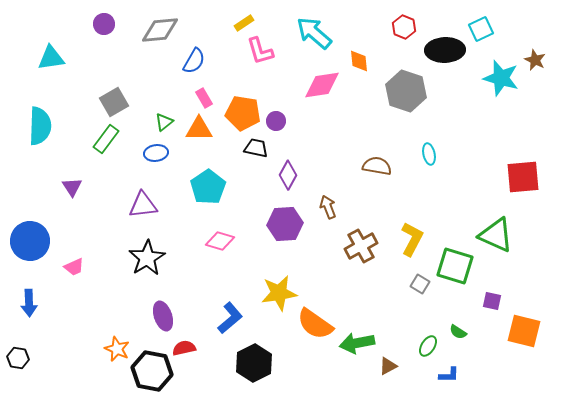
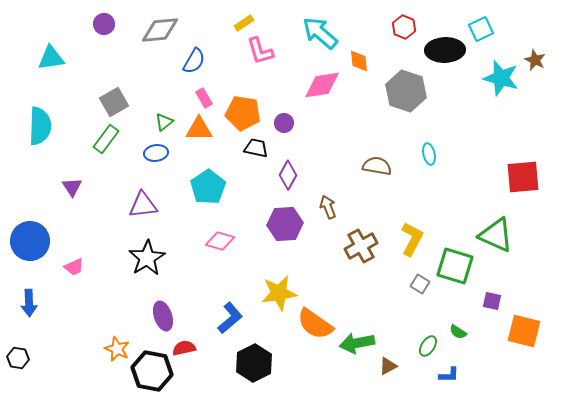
cyan arrow at (314, 33): moved 6 px right
purple circle at (276, 121): moved 8 px right, 2 px down
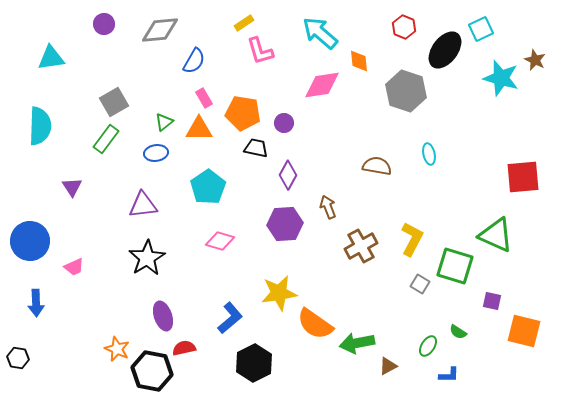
black ellipse at (445, 50): rotated 51 degrees counterclockwise
blue arrow at (29, 303): moved 7 px right
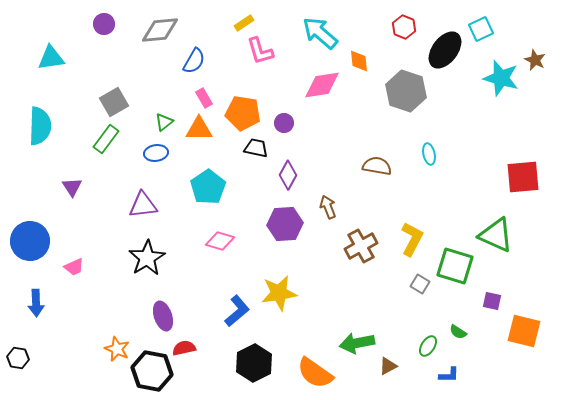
blue L-shape at (230, 318): moved 7 px right, 7 px up
orange semicircle at (315, 324): moved 49 px down
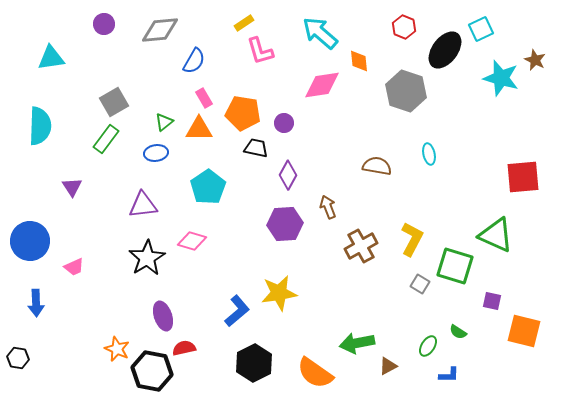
pink diamond at (220, 241): moved 28 px left
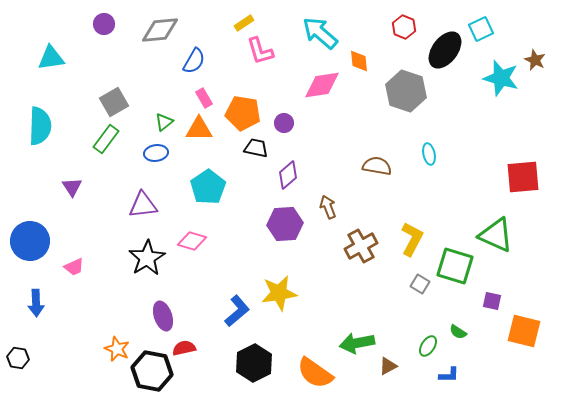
purple diamond at (288, 175): rotated 20 degrees clockwise
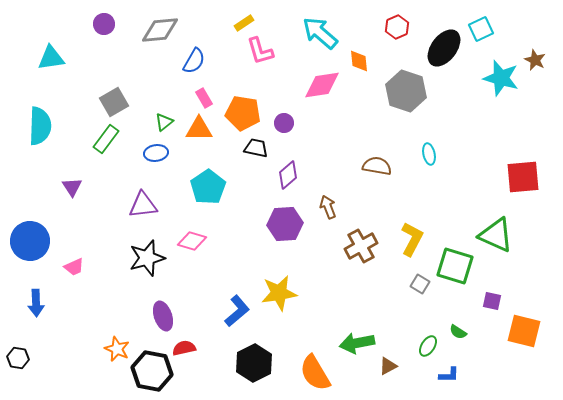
red hexagon at (404, 27): moved 7 px left; rotated 15 degrees clockwise
black ellipse at (445, 50): moved 1 px left, 2 px up
black star at (147, 258): rotated 15 degrees clockwise
orange semicircle at (315, 373): rotated 24 degrees clockwise
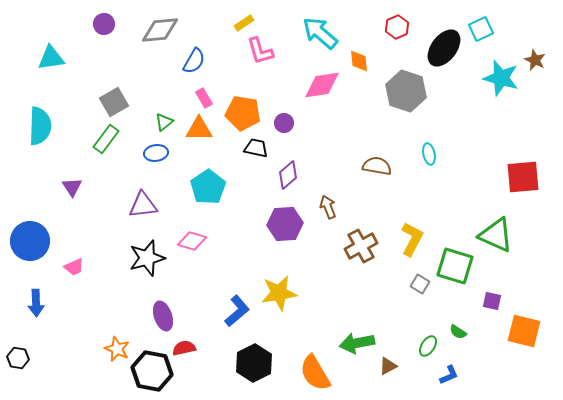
blue L-shape at (449, 375): rotated 25 degrees counterclockwise
